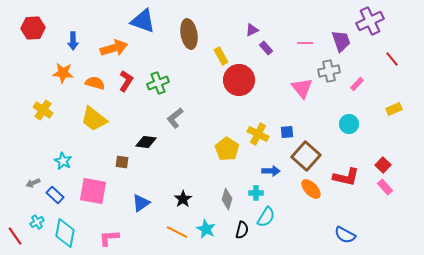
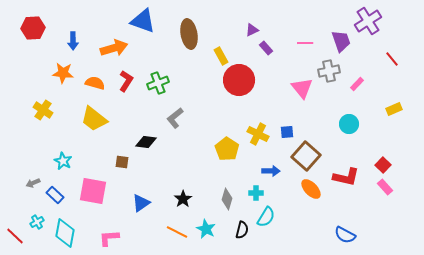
purple cross at (370, 21): moved 2 px left; rotated 8 degrees counterclockwise
red line at (15, 236): rotated 12 degrees counterclockwise
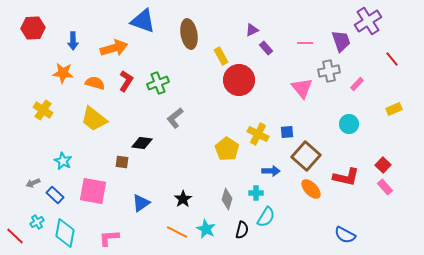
black diamond at (146, 142): moved 4 px left, 1 px down
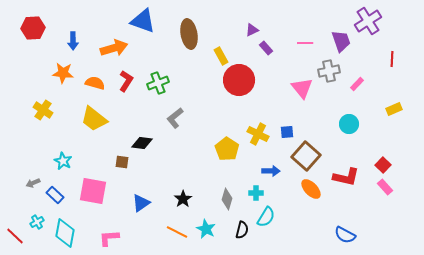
red line at (392, 59): rotated 42 degrees clockwise
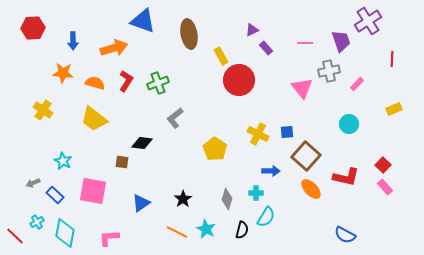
yellow pentagon at (227, 149): moved 12 px left
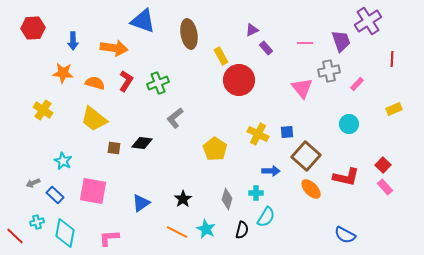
orange arrow at (114, 48): rotated 24 degrees clockwise
brown square at (122, 162): moved 8 px left, 14 px up
cyan cross at (37, 222): rotated 16 degrees clockwise
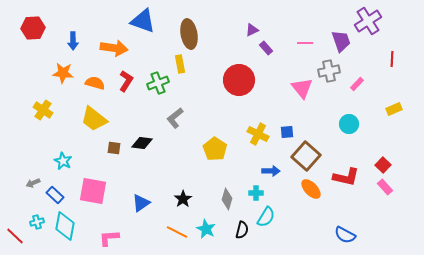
yellow rectangle at (221, 56): moved 41 px left, 8 px down; rotated 18 degrees clockwise
cyan diamond at (65, 233): moved 7 px up
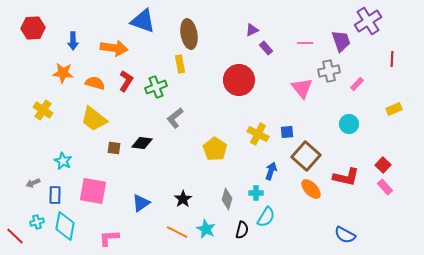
green cross at (158, 83): moved 2 px left, 4 px down
blue arrow at (271, 171): rotated 72 degrees counterclockwise
blue rectangle at (55, 195): rotated 48 degrees clockwise
